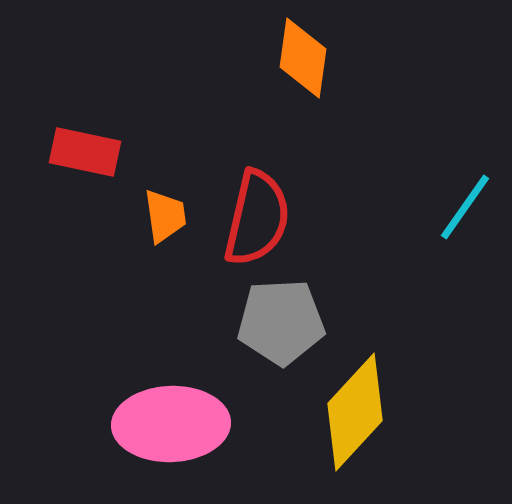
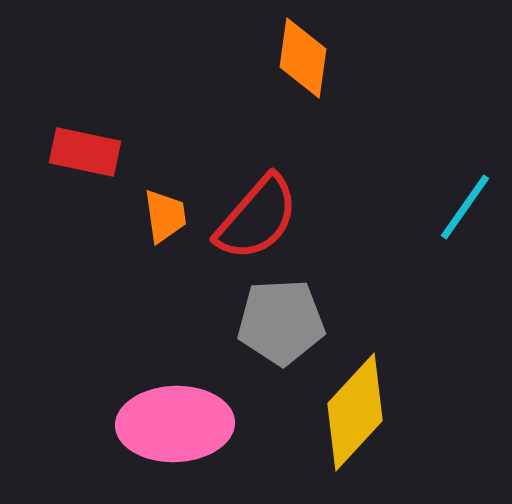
red semicircle: rotated 28 degrees clockwise
pink ellipse: moved 4 px right
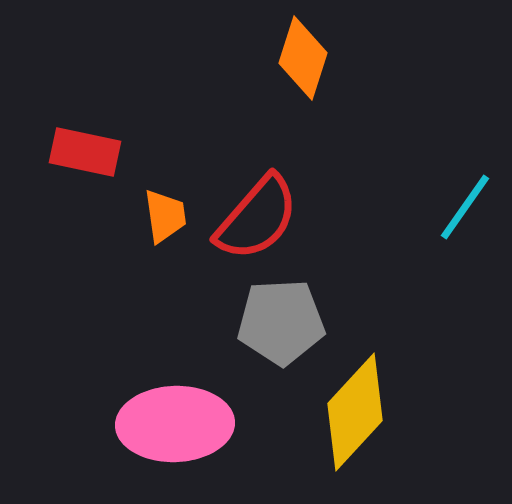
orange diamond: rotated 10 degrees clockwise
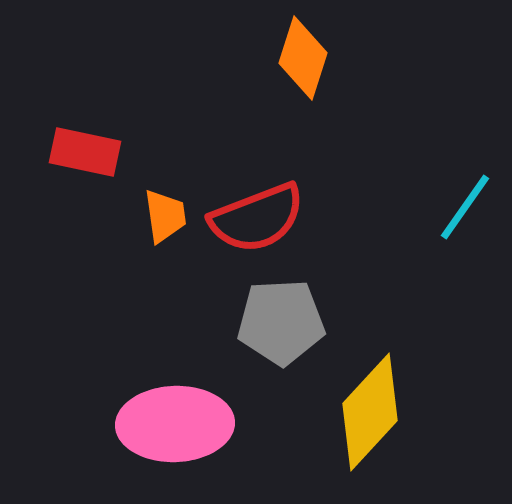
red semicircle: rotated 28 degrees clockwise
yellow diamond: moved 15 px right
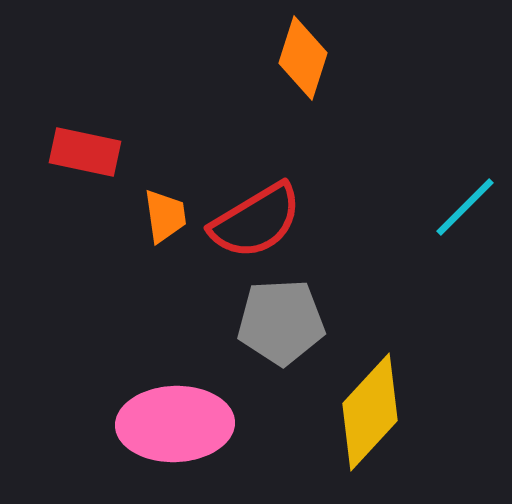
cyan line: rotated 10 degrees clockwise
red semicircle: moved 1 px left, 3 px down; rotated 10 degrees counterclockwise
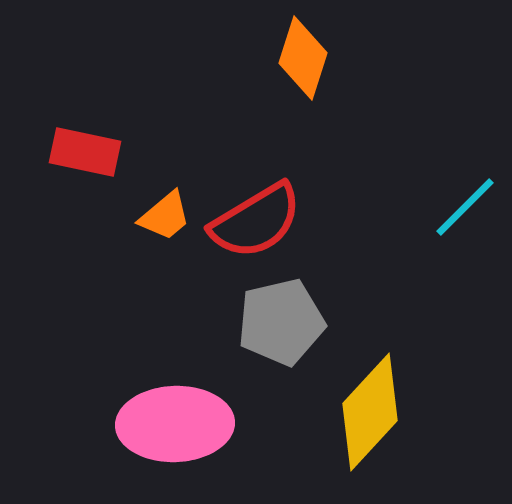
orange trapezoid: rotated 58 degrees clockwise
gray pentagon: rotated 10 degrees counterclockwise
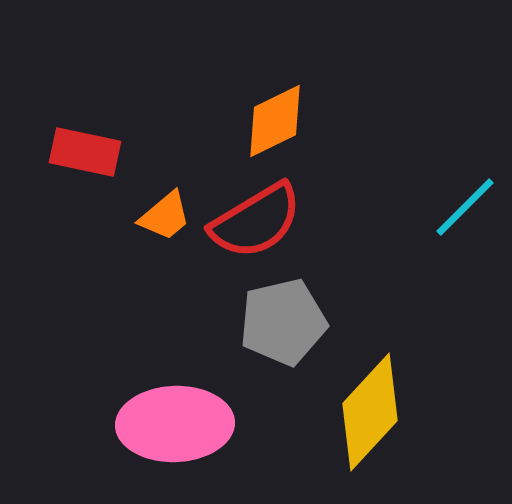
orange diamond: moved 28 px left, 63 px down; rotated 46 degrees clockwise
gray pentagon: moved 2 px right
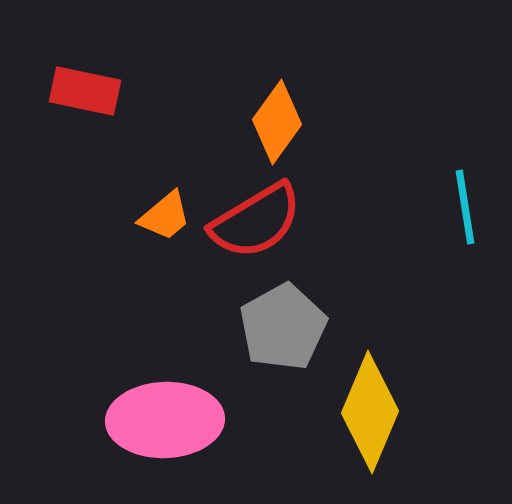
orange diamond: moved 2 px right, 1 px down; rotated 28 degrees counterclockwise
red rectangle: moved 61 px up
cyan line: rotated 54 degrees counterclockwise
gray pentagon: moved 5 px down; rotated 16 degrees counterclockwise
yellow diamond: rotated 20 degrees counterclockwise
pink ellipse: moved 10 px left, 4 px up
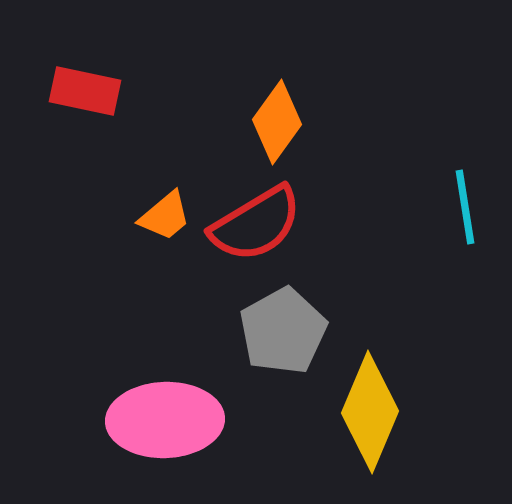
red semicircle: moved 3 px down
gray pentagon: moved 4 px down
